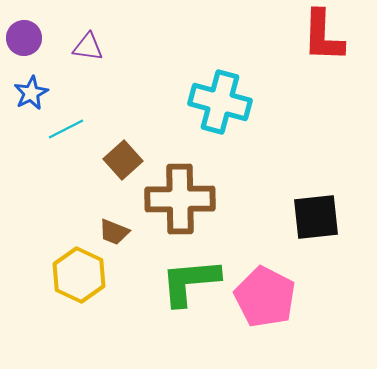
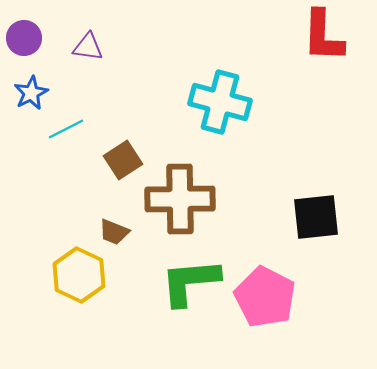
brown square: rotated 9 degrees clockwise
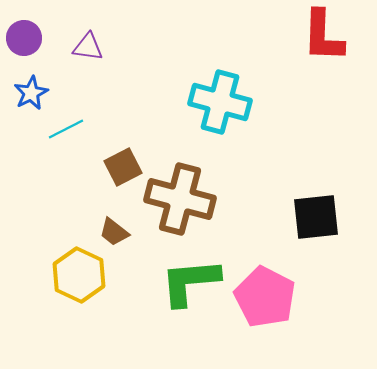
brown square: moved 7 px down; rotated 6 degrees clockwise
brown cross: rotated 16 degrees clockwise
brown trapezoid: rotated 16 degrees clockwise
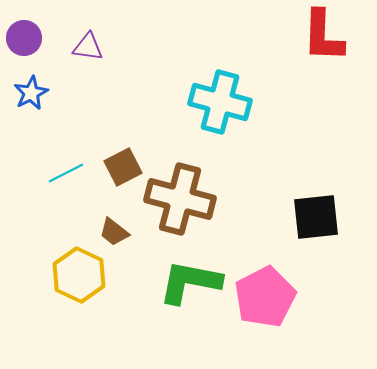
cyan line: moved 44 px down
green L-shape: rotated 16 degrees clockwise
pink pentagon: rotated 18 degrees clockwise
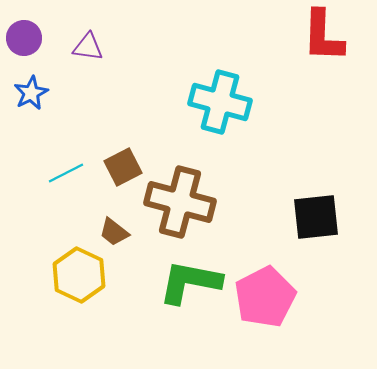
brown cross: moved 3 px down
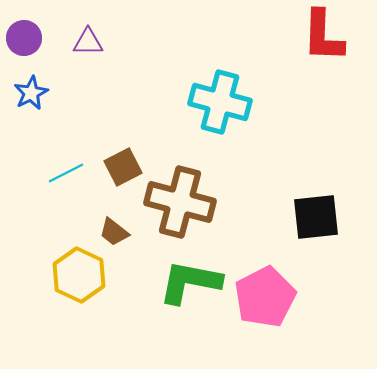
purple triangle: moved 5 px up; rotated 8 degrees counterclockwise
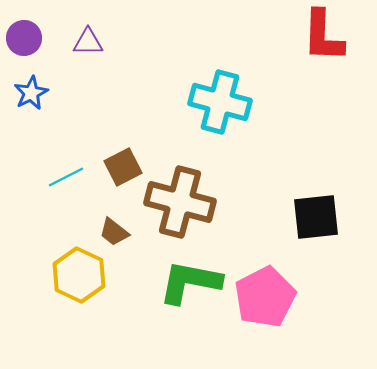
cyan line: moved 4 px down
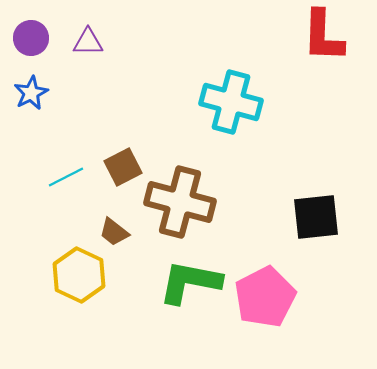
purple circle: moved 7 px right
cyan cross: moved 11 px right
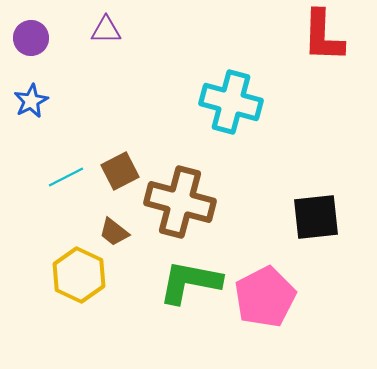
purple triangle: moved 18 px right, 12 px up
blue star: moved 8 px down
brown square: moved 3 px left, 4 px down
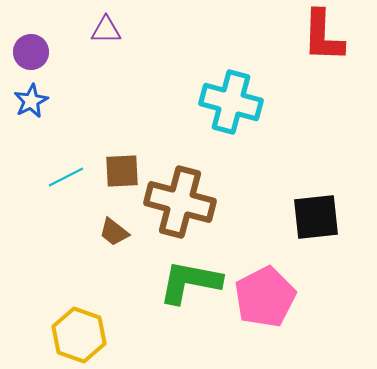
purple circle: moved 14 px down
brown square: moved 2 px right; rotated 24 degrees clockwise
yellow hexagon: moved 60 px down; rotated 6 degrees counterclockwise
